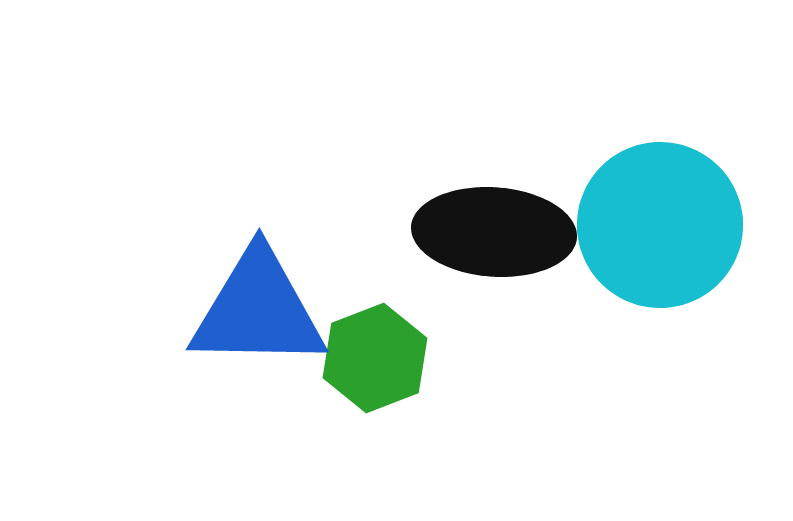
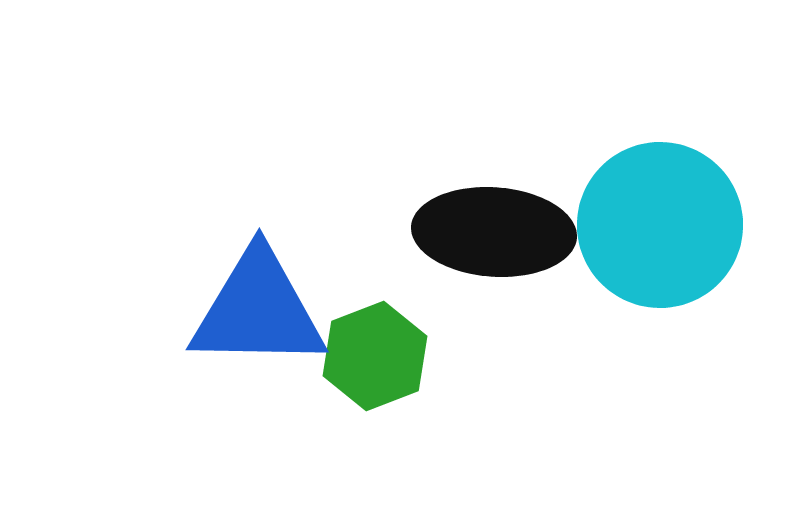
green hexagon: moved 2 px up
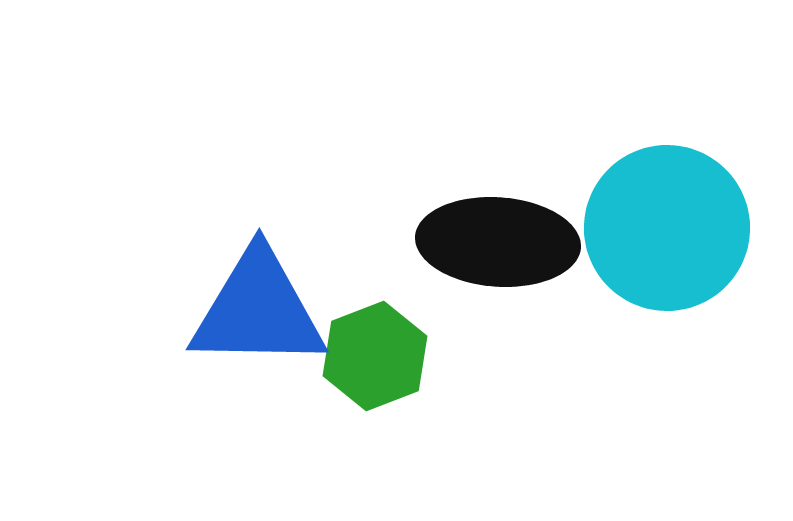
cyan circle: moved 7 px right, 3 px down
black ellipse: moved 4 px right, 10 px down
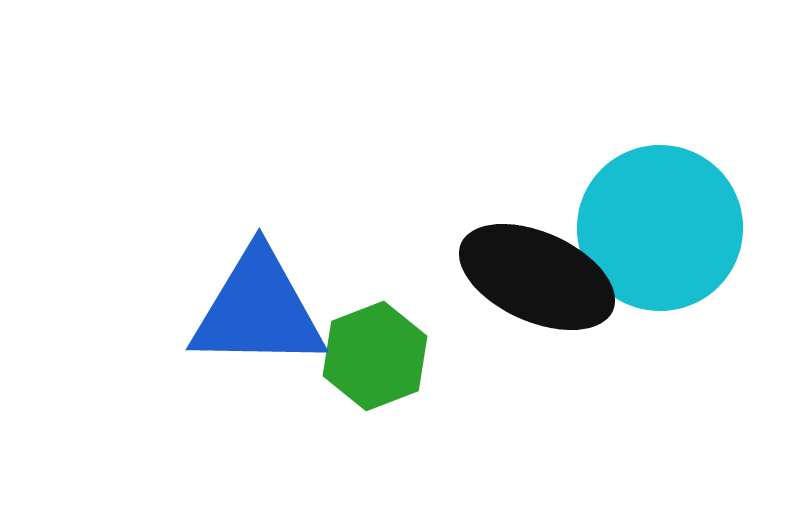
cyan circle: moved 7 px left
black ellipse: moved 39 px right, 35 px down; rotated 20 degrees clockwise
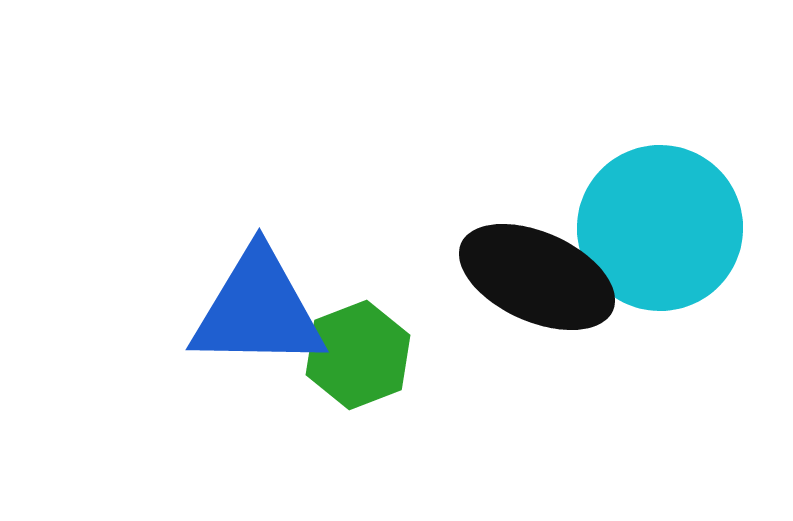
green hexagon: moved 17 px left, 1 px up
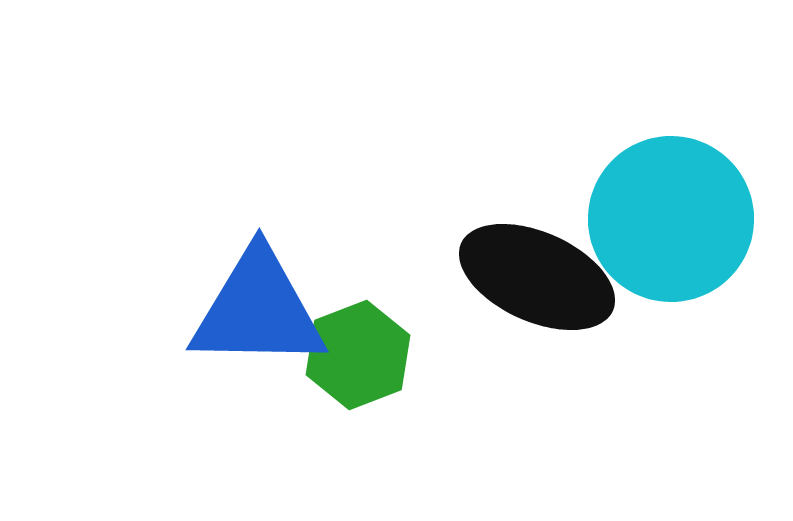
cyan circle: moved 11 px right, 9 px up
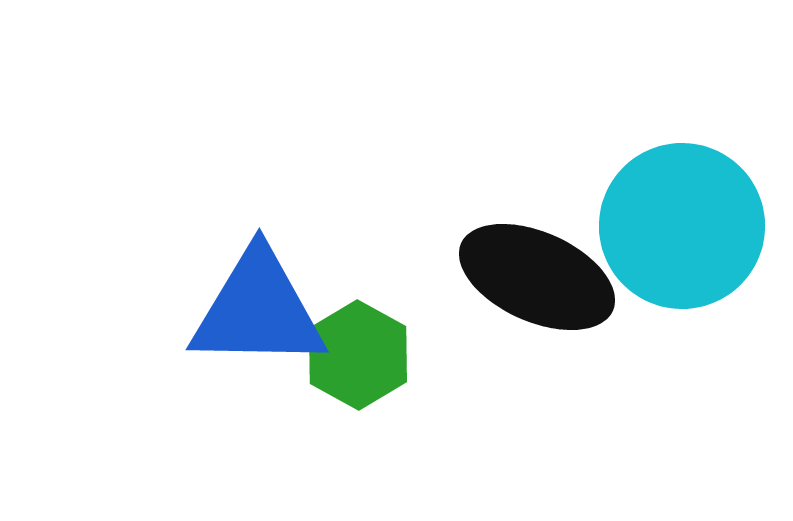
cyan circle: moved 11 px right, 7 px down
green hexagon: rotated 10 degrees counterclockwise
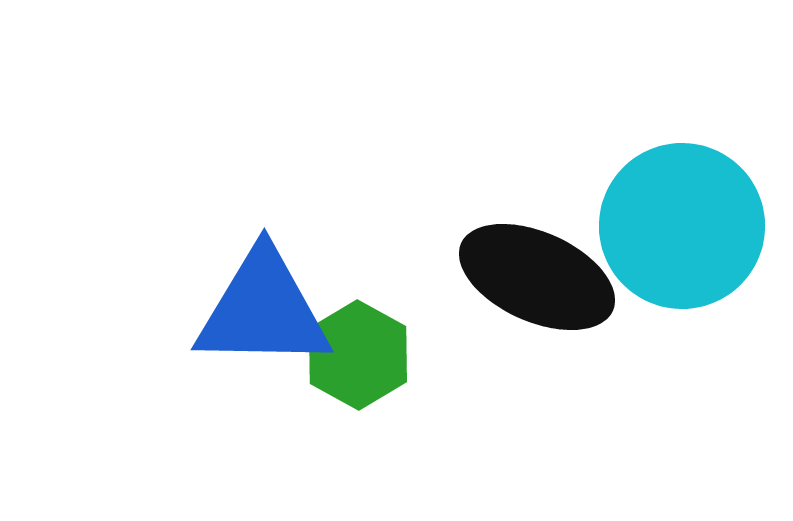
blue triangle: moved 5 px right
